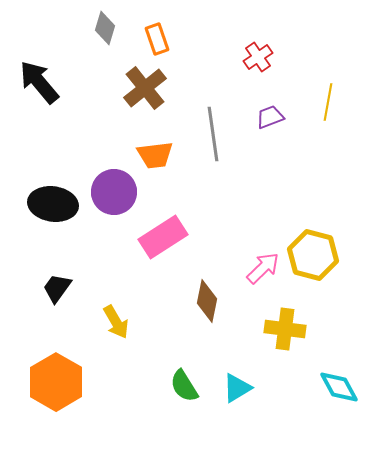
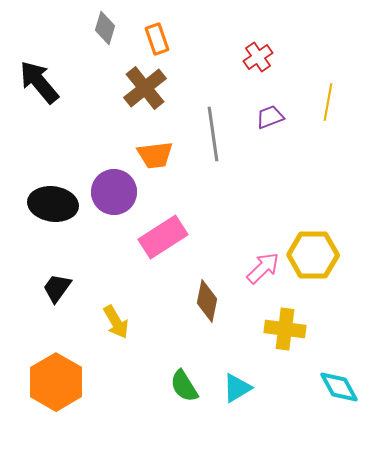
yellow hexagon: rotated 15 degrees counterclockwise
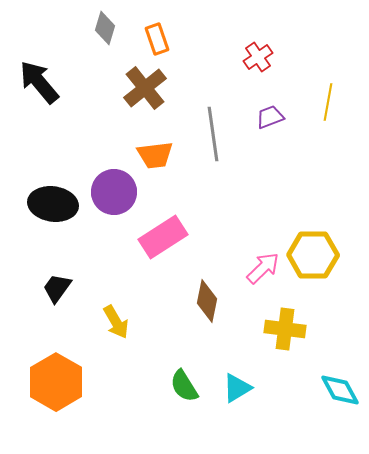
cyan diamond: moved 1 px right, 3 px down
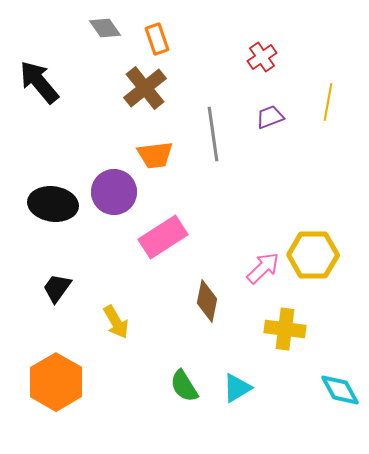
gray diamond: rotated 52 degrees counterclockwise
red cross: moved 4 px right
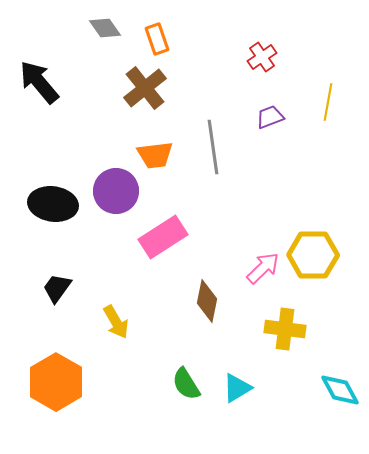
gray line: moved 13 px down
purple circle: moved 2 px right, 1 px up
green semicircle: moved 2 px right, 2 px up
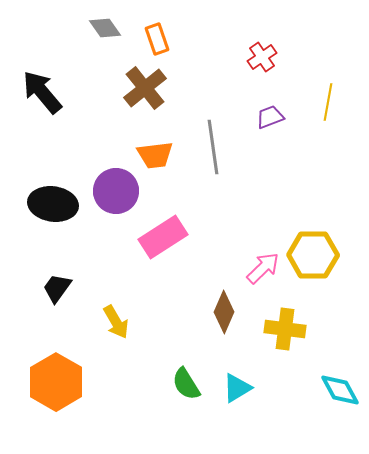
black arrow: moved 3 px right, 10 px down
brown diamond: moved 17 px right, 11 px down; rotated 12 degrees clockwise
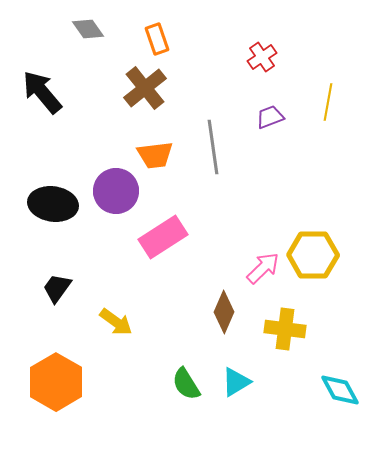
gray diamond: moved 17 px left, 1 px down
yellow arrow: rotated 24 degrees counterclockwise
cyan triangle: moved 1 px left, 6 px up
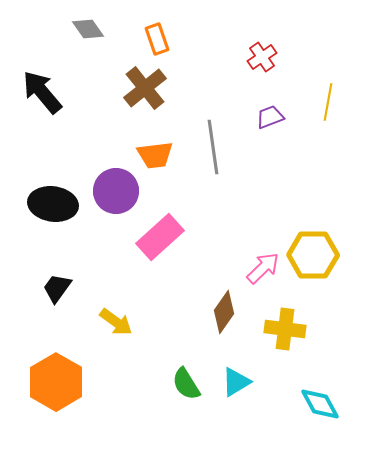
pink rectangle: moved 3 px left; rotated 9 degrees counterclockwise
brown diamond: rotated 12 degrees clockwise
cyan diamond: moved 20 px left, 14 px down
